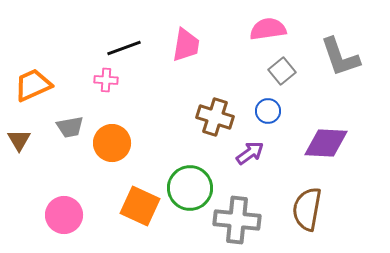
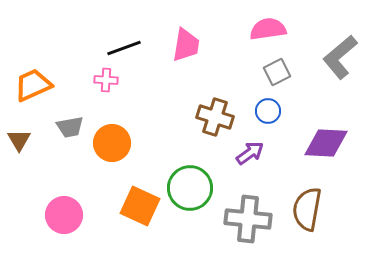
gray L-shape: rotated 69 degrees clockwise
gray square: moved 5 px left, 1 px down; rotated 12 degrees clockwise
gray cross: moved 11 px right, 1 px up
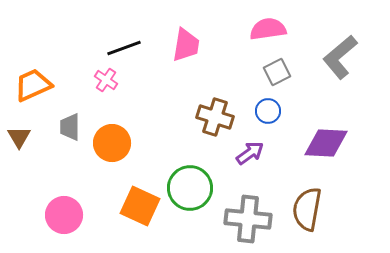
pink cross: rotated 30 degrees clockwise
gray trapezoid: rotated 100 degrees clockwise
brown triangle: moved 3 px up
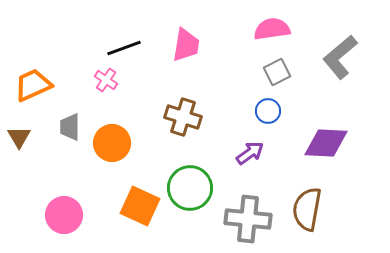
pink semicircle: moved 4 px right
brown cross: moved 32 px left
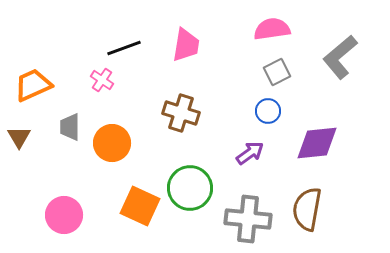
pink cross: moved 4 px left
brown cross: moved 2 px left, 4 px up
purple diamond: moved 9 px left; rotated 9 degrees counterclockwise
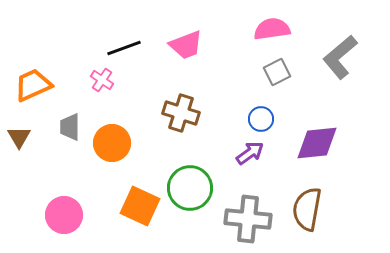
pink trapezoid: rotated 60 degrees clockwise
blue circle: moved 7 px left, 8 px down
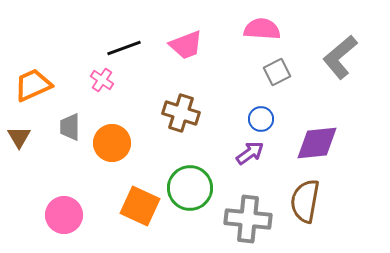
pink semicircle: moved 10 px left; rotated 12 degrees clockwise
brown semicircle: moved 2 px left, 8 px up
